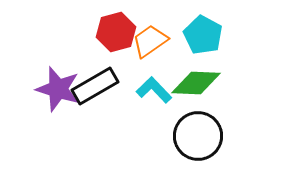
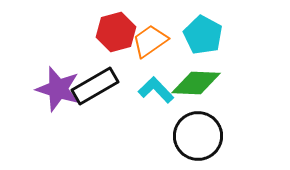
cyan L-shape: moved 2 px right
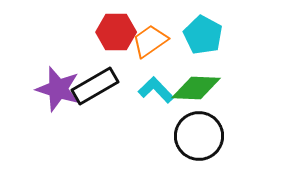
red hexagon: rotated 15 degrees clockwise
green diamond: moved 5 px down
black circle: moved 1 px right
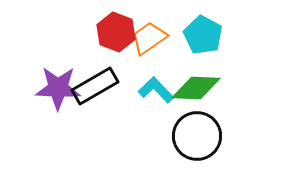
red hexagon: rotated 21 degrees clockwise
orange trapezoid: moved 1 px left, 3 px up
purple star: moved 1 px up; rotated 15 degrees counterclockwise
black circle: moved 2 px left
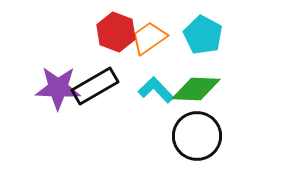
green diamond: moved 1 px down
